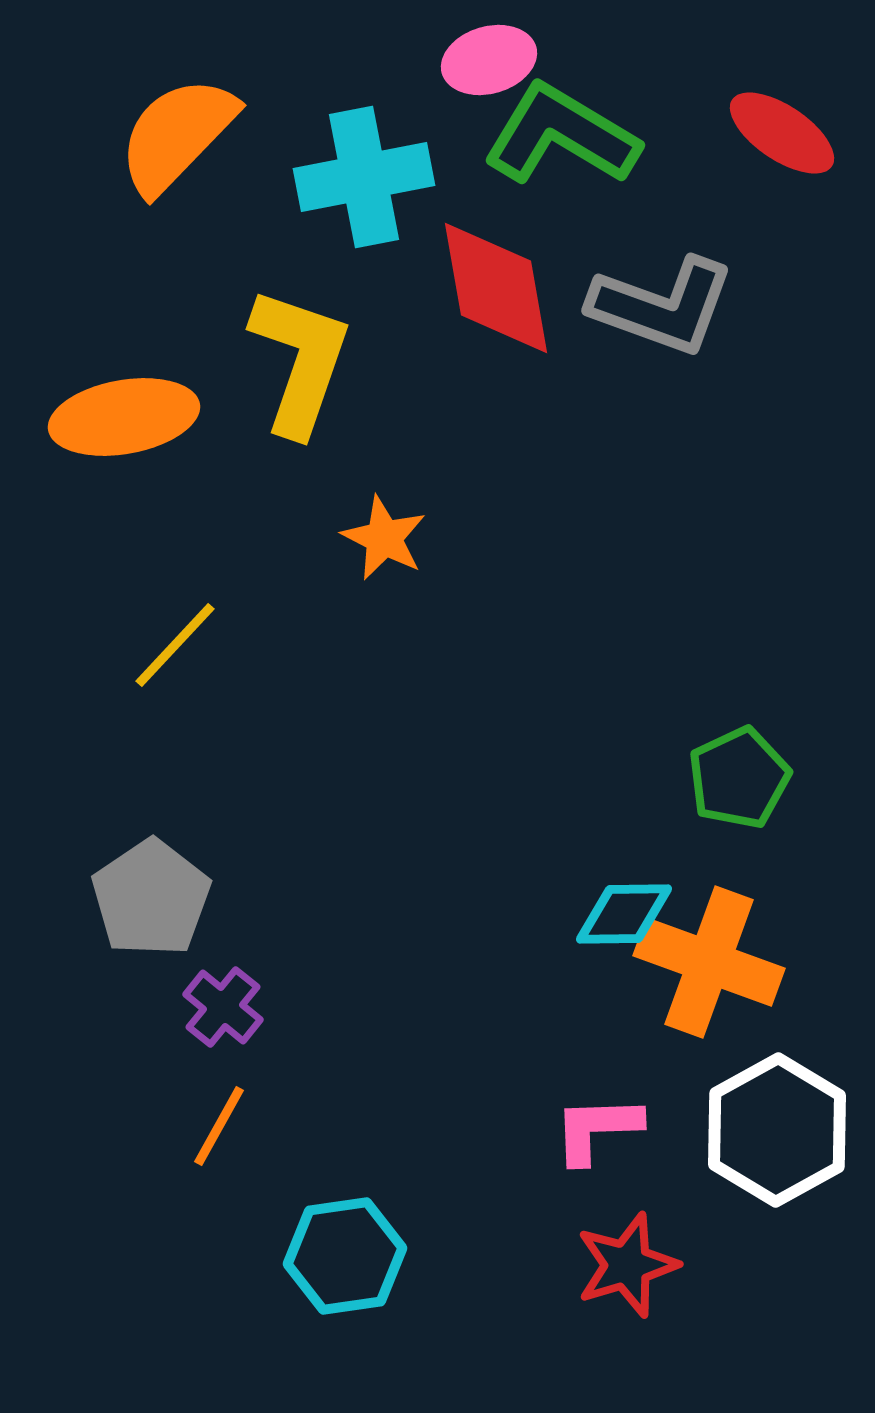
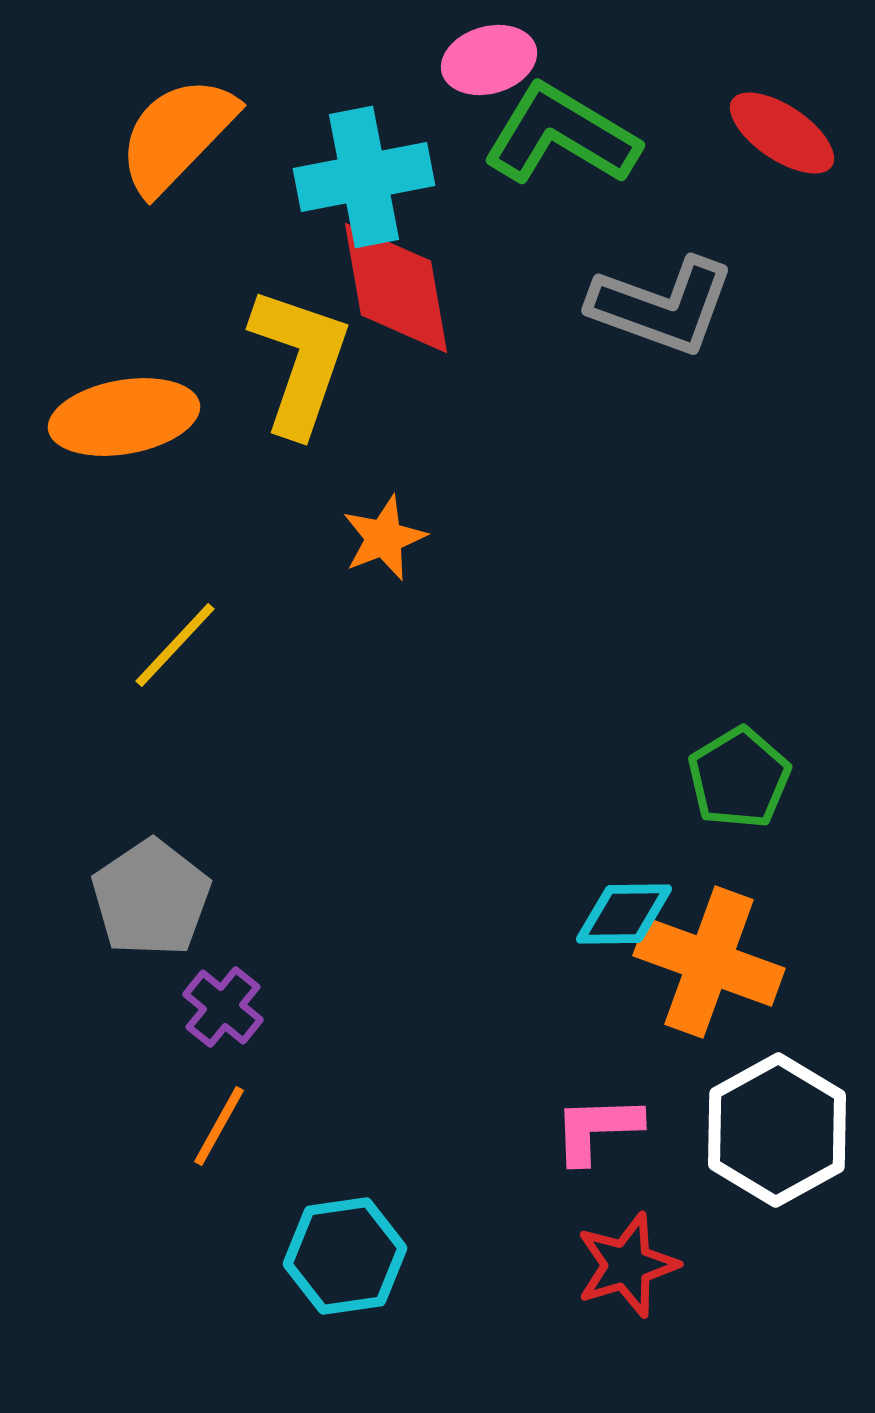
red diamond: moved 100 px left
orange star: rotated 24 degrees clockwise
green pentagon: rotated 6 degrees counterclockwise
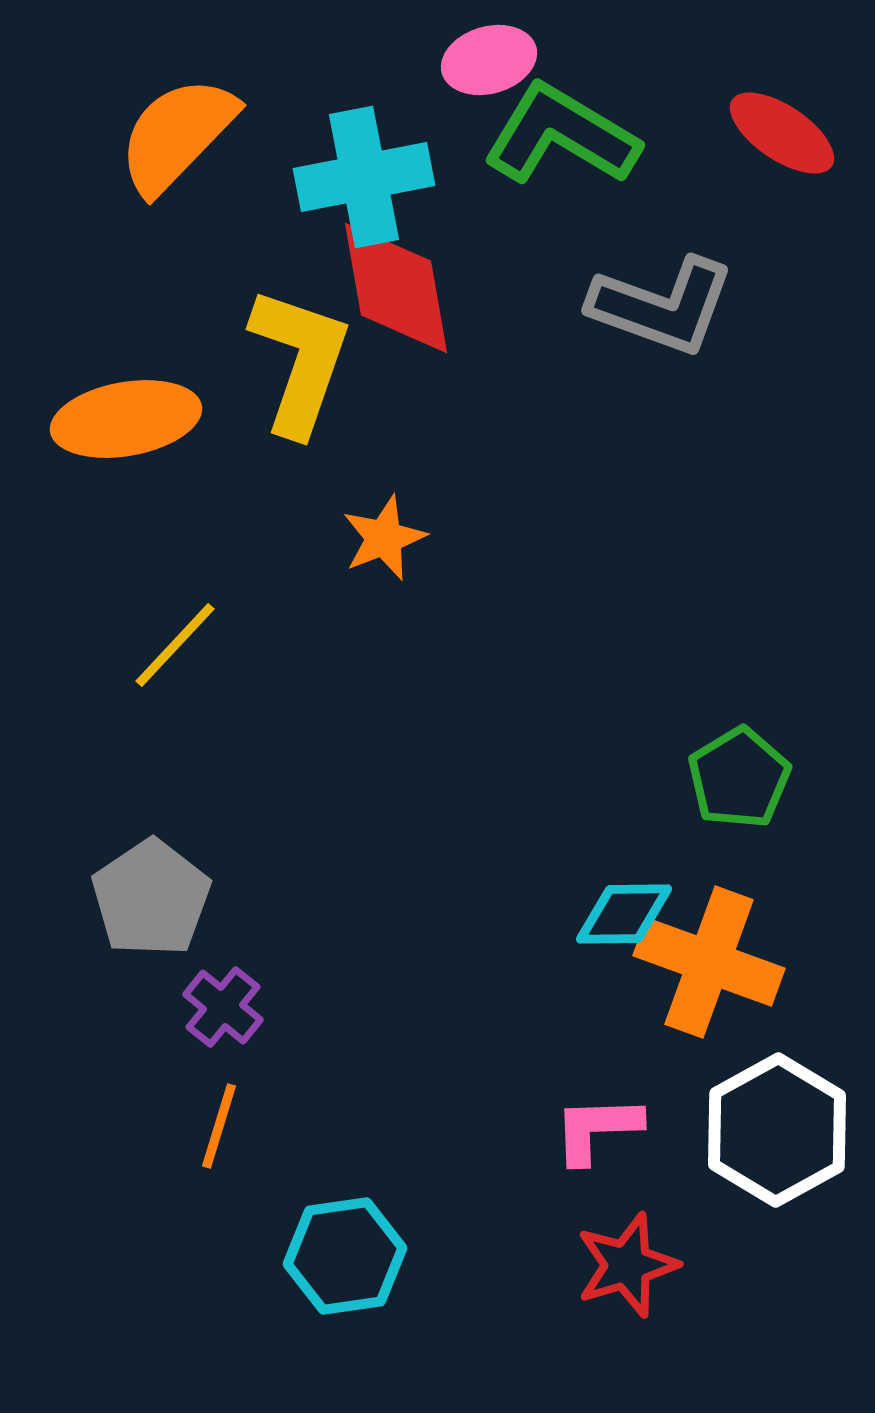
orange ellipse: moved 2 px right, 2 px down
orange line: rotated 12 degrees counterclockwise
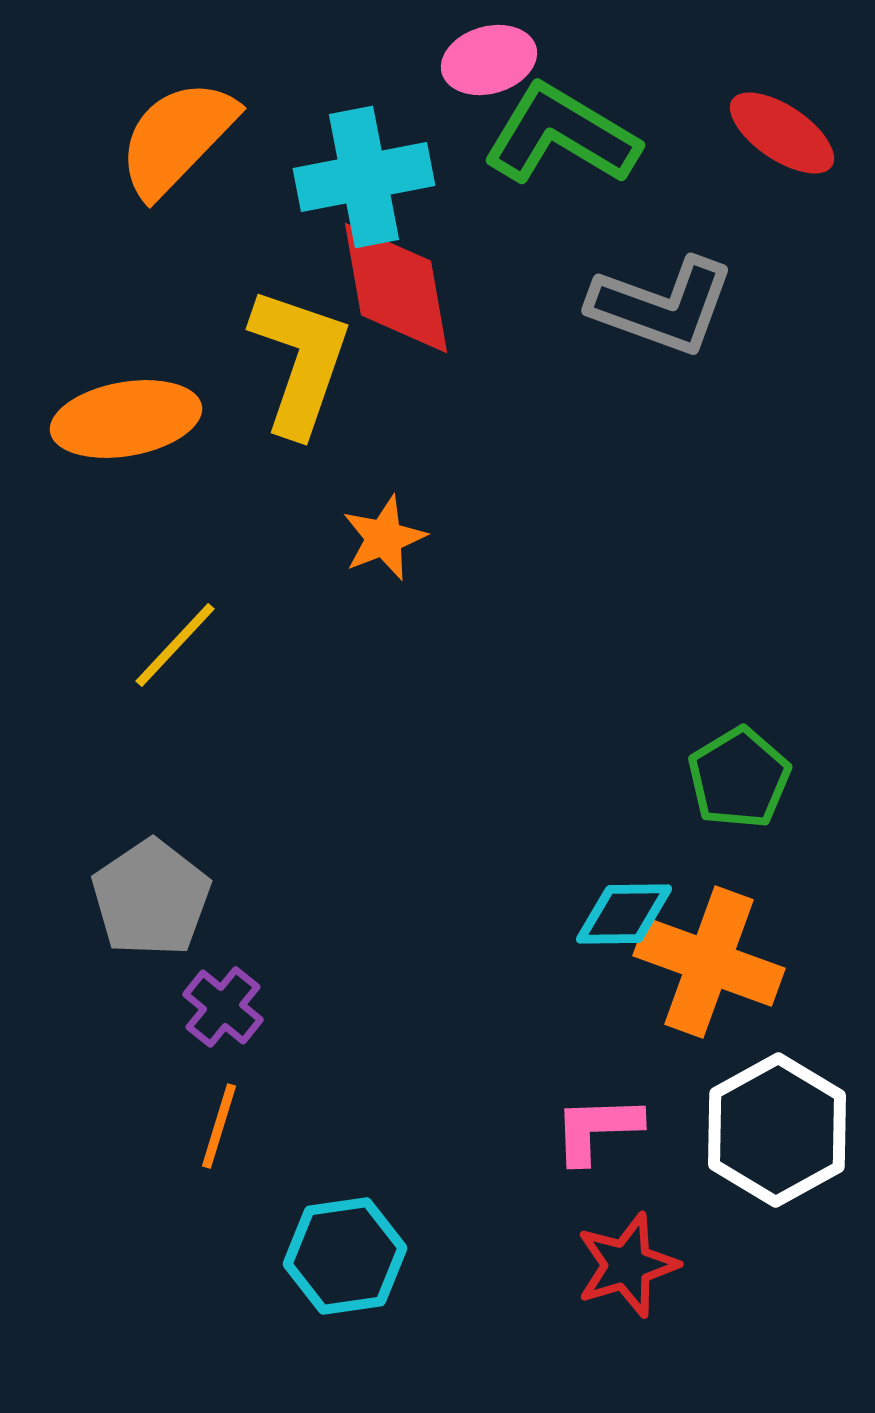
orange semicircle: moved 3 px down
